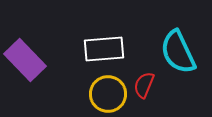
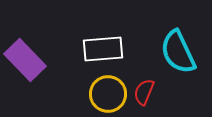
white rectangle: moved 1 px left
red semicircle: moved 7 px down
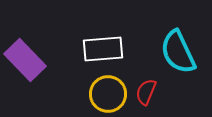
red semicircle: moved 2 px right
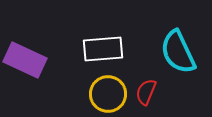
purple rectangle: rotated 21 degrees counterclockwise
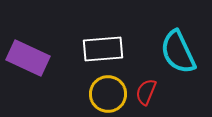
purple rectangle: moved 3 px right, 2 px up
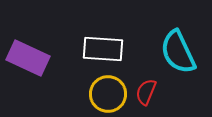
white rectangle: rotated 9 degrees clockwise
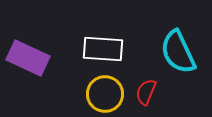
yellow circle: moved 3 px left
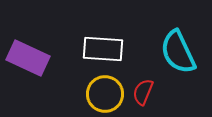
red semicircle: moved 3 px left
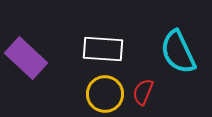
purple rectangle: moved 2 px left; rotated 18 degrees clockwise
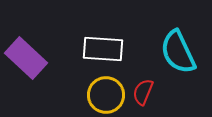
yellow circle: moved 1 px right, 1 px down
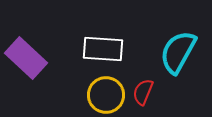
cyan semicircle: rotated 54 degrees clockwise
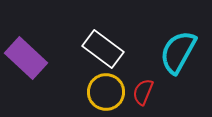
white rectangle: rotated 33 degrees clockwise
yellow circle: moved 3 px up
